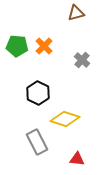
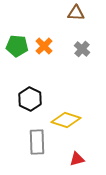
brown triangle: rotated 18 degrees clockwise
gray cross: moved 11 px up
black hexagon: moved 8 px left, 6 px down
yellow diamond: moved 1 px right, 1 px down
gray rectangle: rotated 25 degrees clockwise
red triangle: rotated 21 degrees counterclockwise
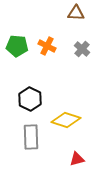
orange cross: moved 3 px right; rotated 18 degrees counterclockwise
gray rectangle: moved 6 px left, 5 px up
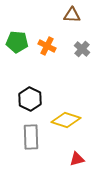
brown triangle: moved 4 px left, 2 px down
green pentagon: moved 4 px up
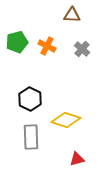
green pentagon: rotated 20 degrees counterclockwise
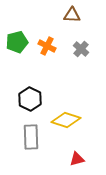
gray cross: moved 1 px left
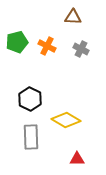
brown triangle: moved 1 px right, 2 px down
gray cross: rotated 14 degrees counterclockwise
yellow diamond: rotated 12 degrees clockwise
red triangle: rotated 14 degrees clockwise
